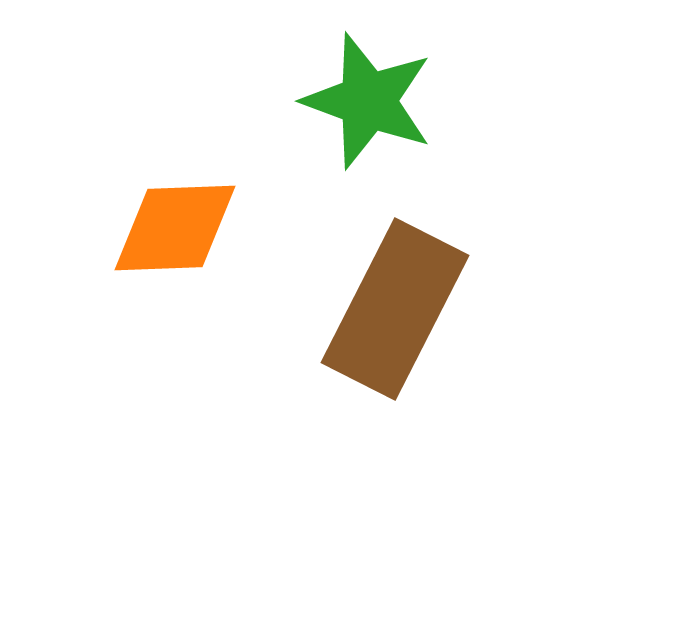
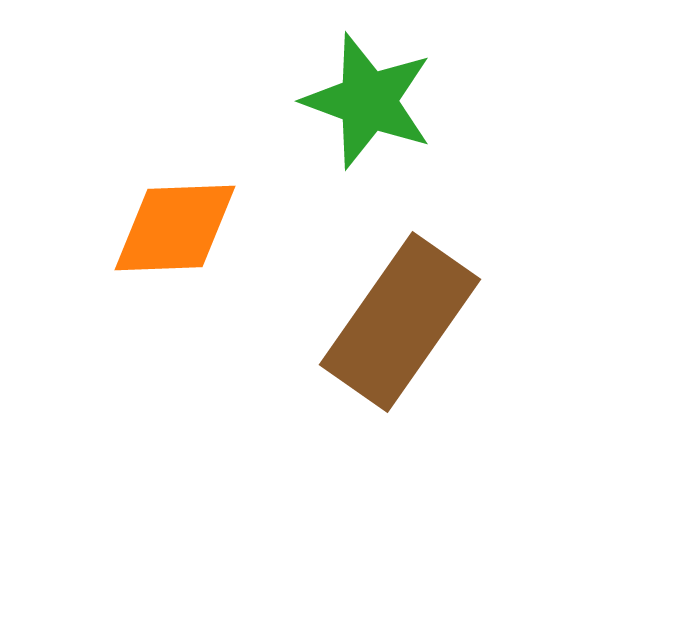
brown rectangle: moved 5 px right, 13 px down; rotated 8 degrees clockwise
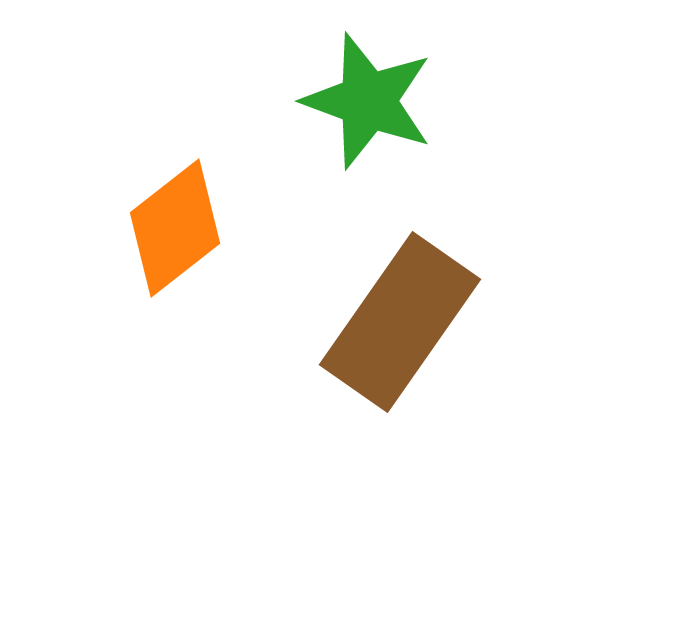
orange diamond: rotated 36 degrees counterclockwise
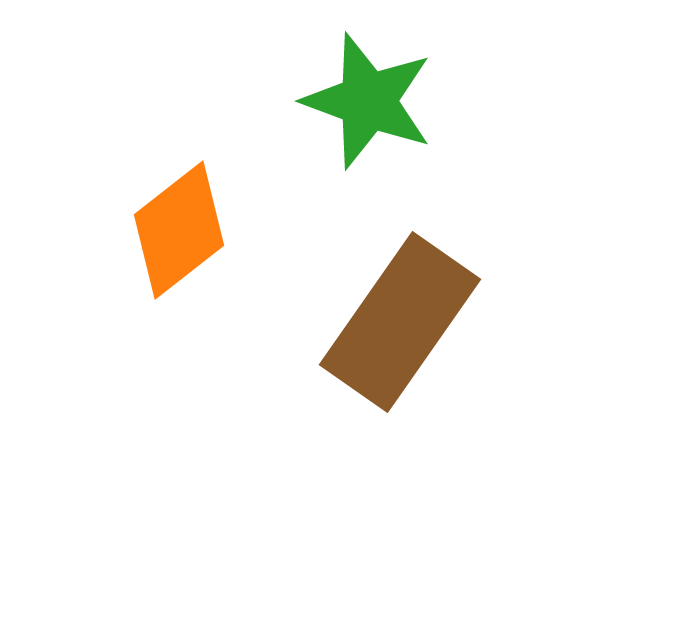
orange diamond: moved 4 px right, 2 px down
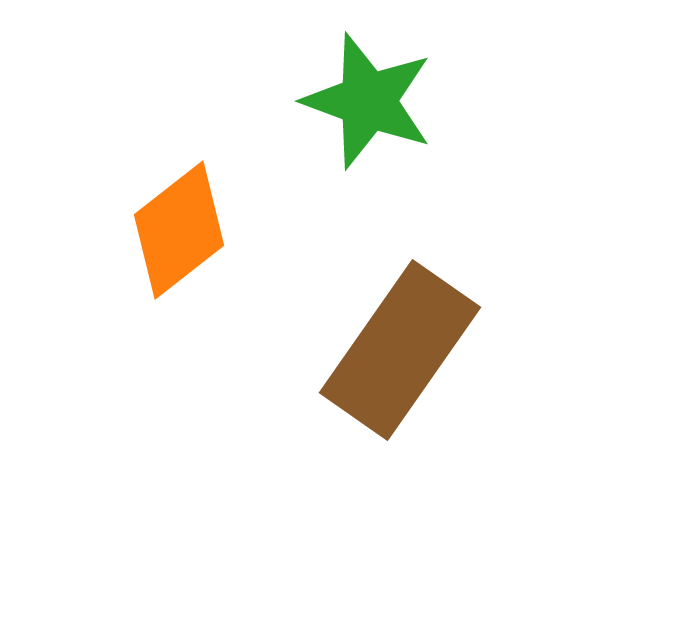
brown rectangle: moved 28 px down
